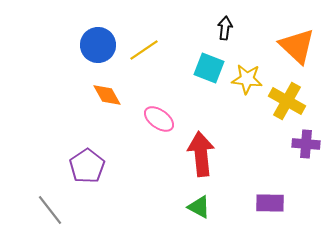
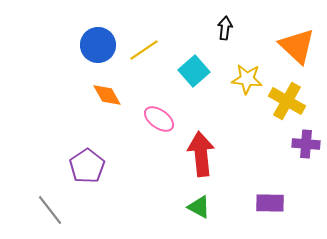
cyan square: moved 15 px left, 3 px down; rotated 28 degrees clockwise
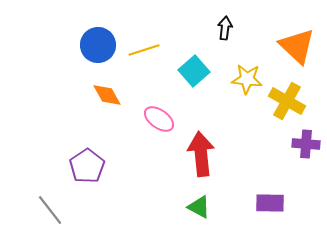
yellow line: rotated 16 degrees clockwise
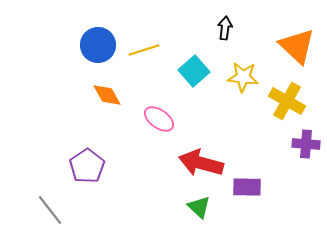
yellow star: moved 4 px left, 2 px up
red arrow: moved 9 px down; rotated 69 degrees counterclockwise
purple rectangle: moved 23 px left, 16 px up
green triangle: rotated 15 degrees clockwise
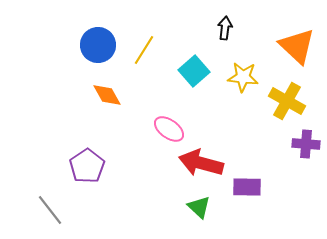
yellow line: rotated 40 degrees counterclockwise
pink ellipse: moved 10 px right, 10 px down
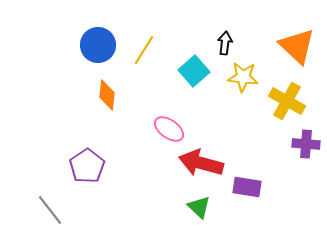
black arrow: moved 15 px down
orange diamond: rotated 36 degrees clockwise
purple rectangle: rotated 8 degrees clockwise
